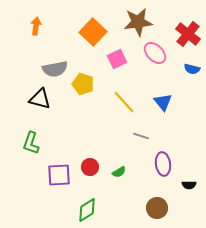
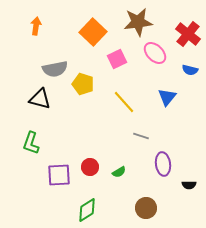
blue semicircle: moved 2 px left, 1 px down
blue triangle: moved 4 px right, 5 px up; rotated 18 degrees clockwise
brown circle: moved 11 px left
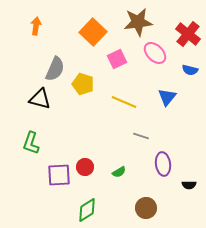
gray semicircle: rotated 55 degrees counterclockwise
yellow line: rotated 25 degrees counterclockwise
red circle: moved 5 px left
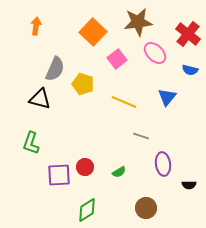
pink square: rotated 12 degrees counterclockwise
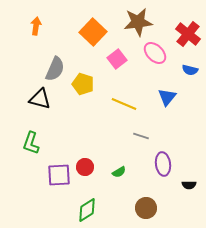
yellow line: moved 2 px down
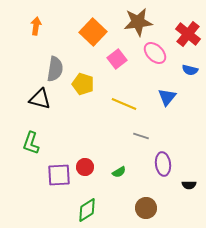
gray semicircle: rotated 15 degrees counterclockwise
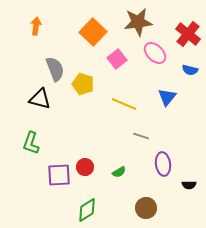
gray semicircle: rotated 30 degrees counterclockwise
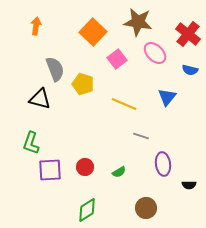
brown star: rotated 16 degrees clockwise
purple square: moved 9 px left, 5 px up
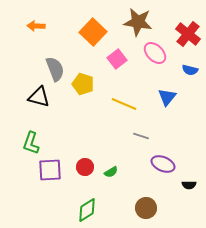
orange arrow: rotated 96 degrees counterclockwise
black triangle: moved 1 px left, 2 px up
purple ellipse: rotated 60 degrees counterclockwise
green semicircle: moved 8 px left
